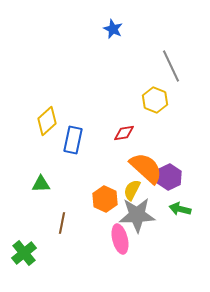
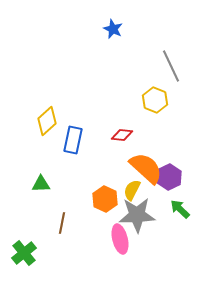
red diamond: moved 2 px left, 2 px down; rotated 15 degrees clockwise
green arrow: rotated 30 degrees clockwise
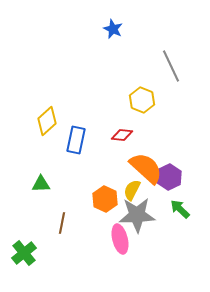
yellow hexagon: moved 13 px left
blue rectangle: moved 3 px right
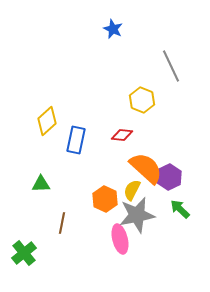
gray star: rotated 9 degrees counterclockwise
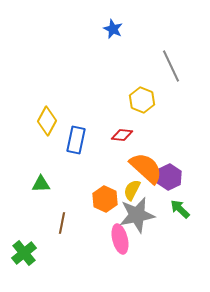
yellow diamond: rotated 20 degrees counterclockwise
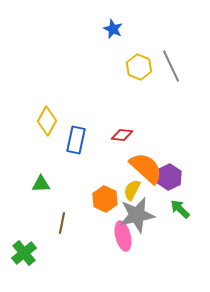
yellow hexagon: moved 3 px left, 33 px up
pink ellipse: moved 3 px right, 3 px up
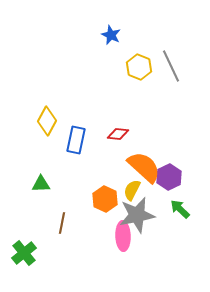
blue star: moved 2 px left, 6 px down
red diamond: moved 4 px left, 1 px up
orange semicircle: moved 2 px left, 1 px up
pink ellipse: rotated 12 degrees clockwise
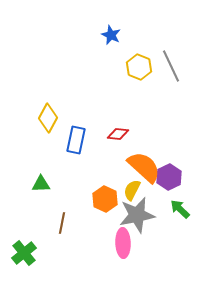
yellow diamond: moved 1 px right, 3 px up
pink ellipse: moved 7 px down
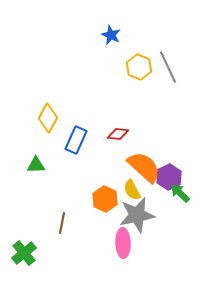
gray line: moved 3 px left, 1 px down
blue rectangle: rotated 12 degrees clockwise
green triangle: moved 5 px left, 19 px up
yellow semicircle: rotated 55 degrees counterclockwise
green arrow: moved 16 px up
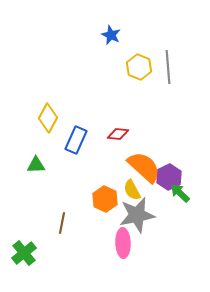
gray line: rotated 20 degrees clockwise
